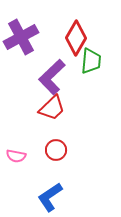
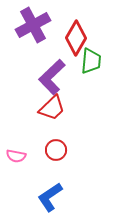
purple cross: moved 12 px right, 12 px up
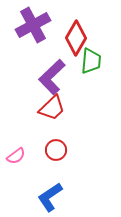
pink semicircle: rotated 48 degrees counterclockwise
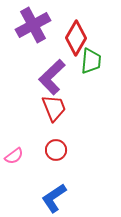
red trapezoid: moved 2 px right; rotated 68 degrees counterclockwise
pink semicircle: moved 2 px left
blue L-shape: moved 4 px right, 1 px down
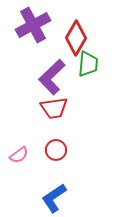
green trapezoid: moved 3 px left, 3 px down
red trapezoid: rotated 104 degrees clockwise
pink semicircle: moved 5 px right, 1 px up
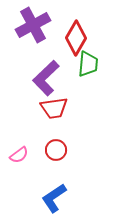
purple L-shape: moved 6 px left, 1 px down
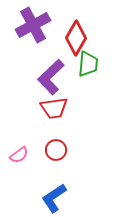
purple L-shape: moved 5 px right, 1 px up
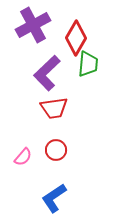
purple L-shape: moved 4 px left, 4 px up
pink semicircle: moved 4 px right, 2 px down; rotated 12 degrees counterclockwise
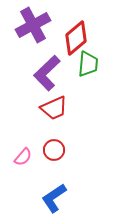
red diamond: rotated 20 degrees clockwise
red trapezoid: rotated 16 degrees counterclockwise
red circle: moved 2 px left
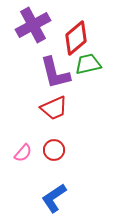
green trapezoid: rotated 108 degrees counterclockwise
purple L-shape: moved 8 px right; rotated 60 degrees counterclockwise
pink semicircle: moved 4 px up
